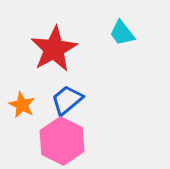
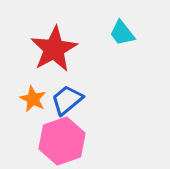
orange star: moved 11 px right, 6 px up
pink hexagon: rotated 15 degrees clockwise
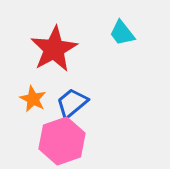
blue trapezoid: moved 5 px right, 3 px down
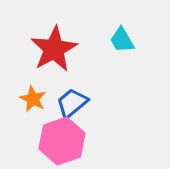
cyan trapezoid: moved 7 px down; rotated 8 degrees clockwise
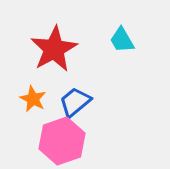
blue trapezoid: moved 3 px right, 1 px up
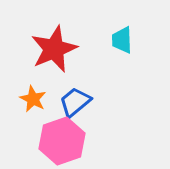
cyan trapezoid: rotated 28 degrees clockwise
red star: rotated 6 degrees clockwise
